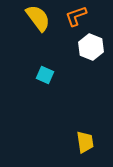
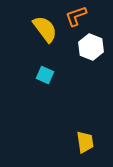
yellow semicircle: moved 7 px right, 11 px down
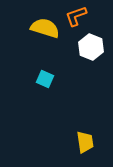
yellow semicircle: moved 1 px up; rotated 36 degrees counterclockwise
cyan square: moved 4 px down
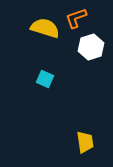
orange L-shape: moved 2 px down
white hexagon: rotated 20 degrees clockwise
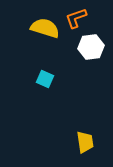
white hexagon: rotated 10 degrees clockwise
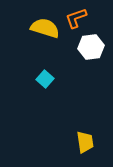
cyan square: rotated 18 degrees clockwise
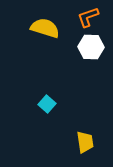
orange L-shape: moved 12 px right, 1 px up
white hexagon: rotated 10 degrees clockwise
cyan square: moved 2 px right, 25 px down
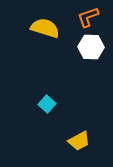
yellow trapezoid: moved 6 px left, 1 px up; rotated 70 degrees clockwise
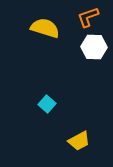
white hexagon: moved 3 px right
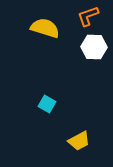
orange L-shape: moved 1 px up
cyan square: rotated 12 degrees counterclockwise
